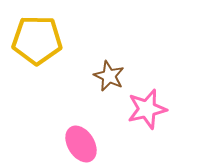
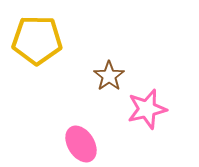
brown star: rotated 12 degrees clockwise
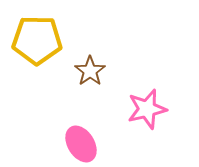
brown star: moved 19 px left, 5 px up
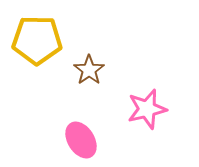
brown star: moved 1 px left, 1 px up
pink ellipse: moved 4 px up
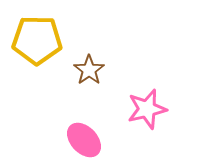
pink ellipse: moved 3 px right; rotated 12 degrees counterclockwise
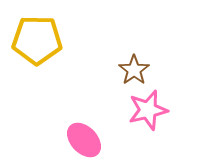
brown star: moved 45 px right
pink star: moved 1 px right, 1 px down
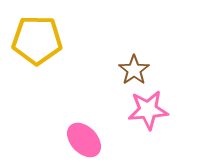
pink star: rotated 9 degrees clockwise
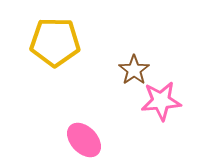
yellow pentagon: moved 18 px right, 2 px down
pink star: moved 13 px right, 9 px up
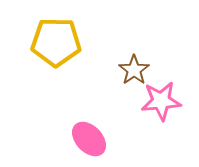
yellow pentagon: moved 1 px right
pink ellipse: moved 5 px right, 1 px up
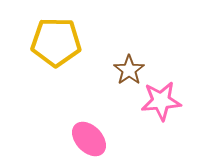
brown star: moved 5 px left
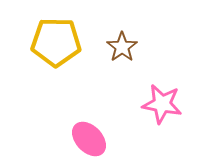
brown star: moved 7 px left, 23 px up
pink star: moved 1 px right, 3 px down; rotated 15 degrees clockwise
